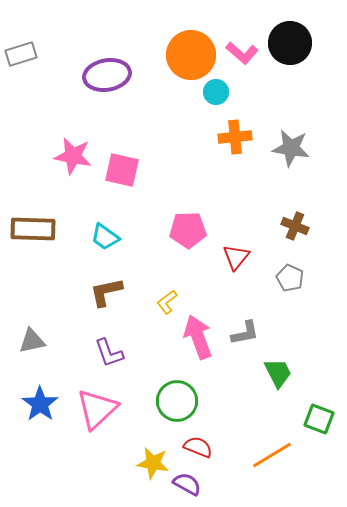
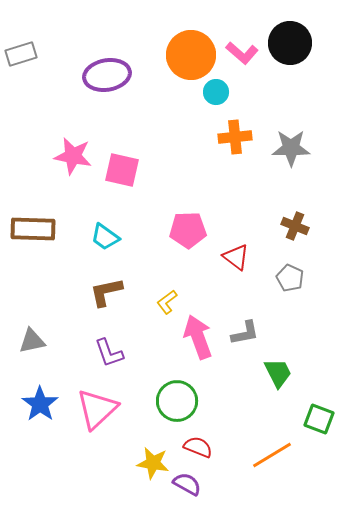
gray star: rotated 9 degrees counterclockwise
red triangle: rotated 32 degrees counterclockwise
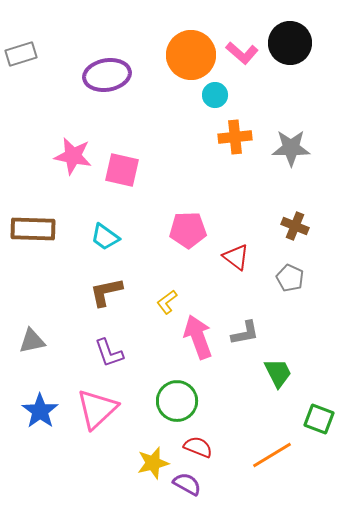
cyan circle: moved 1 px left, 3 px down
blue star: moved 7 px down
yellow star: rotated 24 degrees counterclockwise
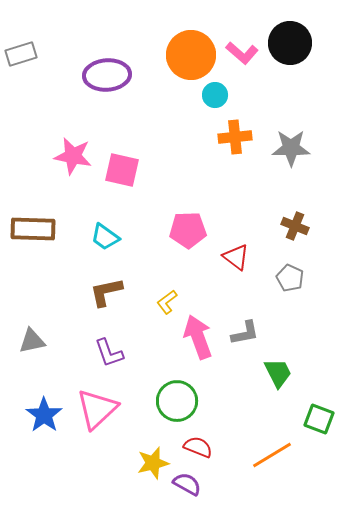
purple ellipse: rotated 6 degrees clockwise
blue star: moved 4 px right, 4 px down
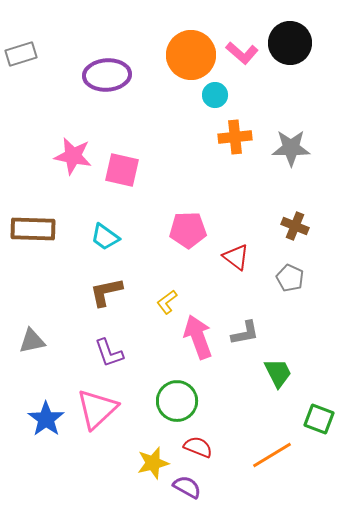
blue star: moved 2 px right, 4 px down
purple semicircle: moved 3 px down
